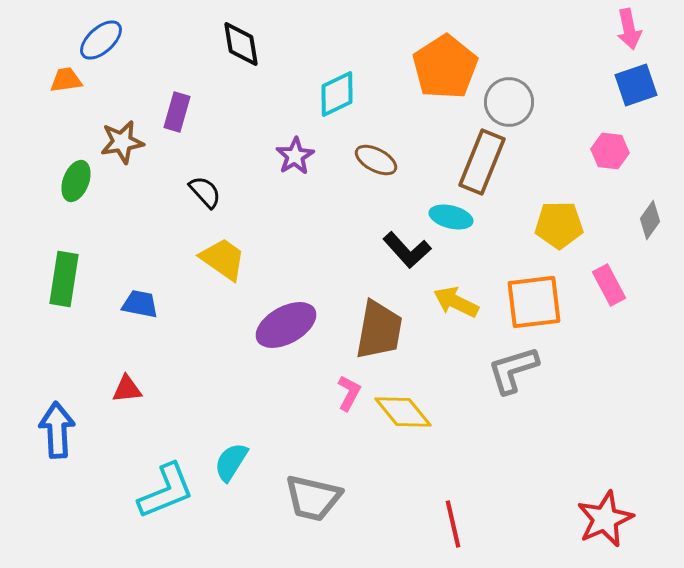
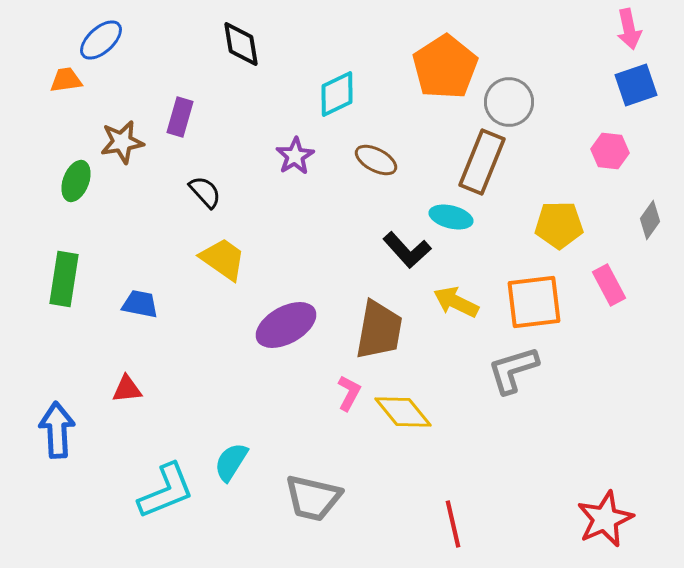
purple rectangle: moved 3 px right, 5 px down
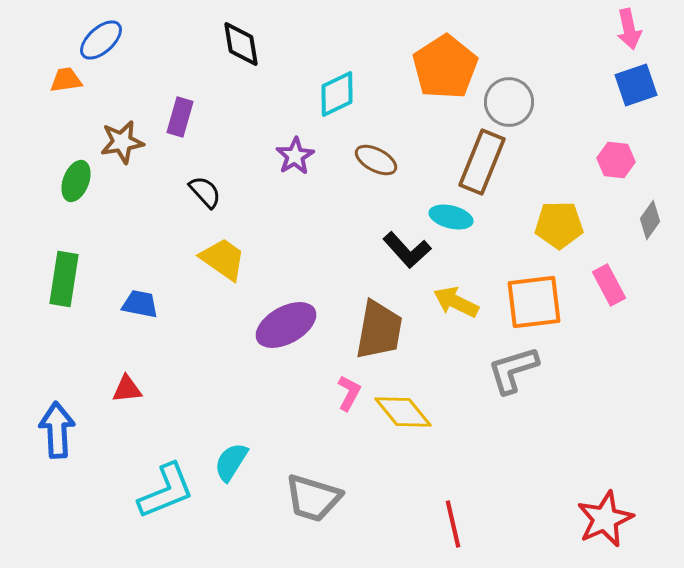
pink hexagon: moved 6 px right, 9 px down
gray trapezoid: rotated 4 degrees clockwise
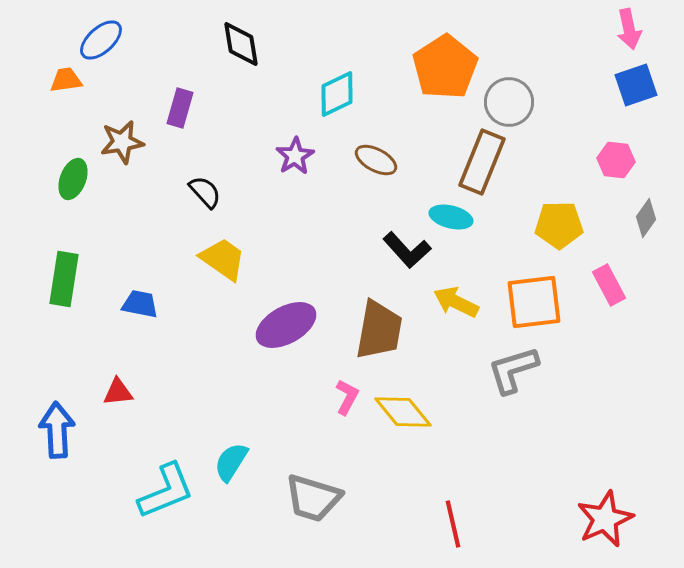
purple rectangle: moved 9 px up
green ellipse: moved 3 px left, 2 px up
gray diamond: moved 4 px left, 2 px up
red triangle: moved 9 px left, 3 px down
pink L-shape: moved 2 px left, 4 px down
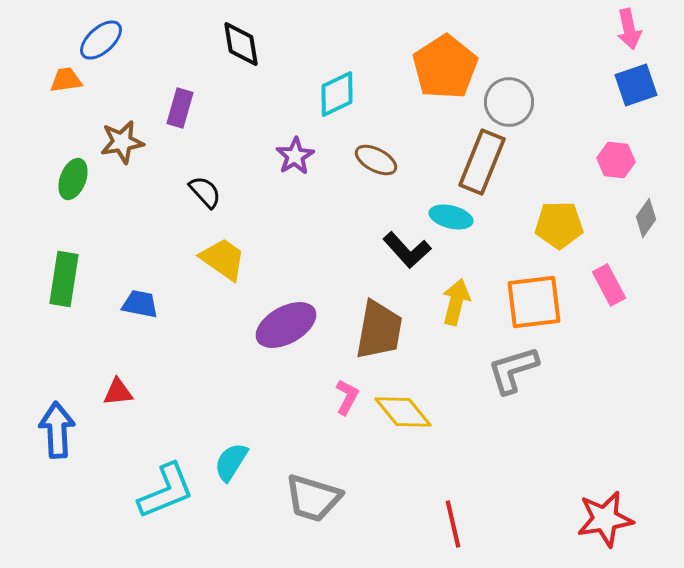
yellow arrow: rotated 78 degrees clockwise
red star: rotated 14 degrees clockwise
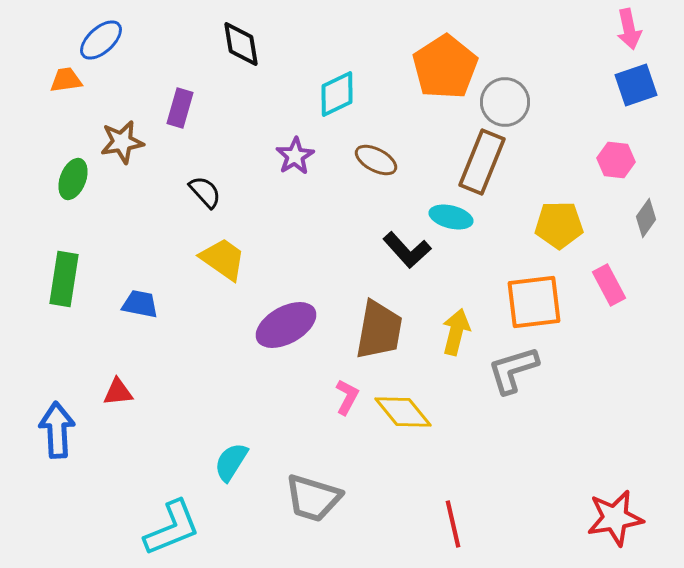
gray circle: moved 4 px left
yellow arrow: moved 30 px down
cyan L-shape: moved 6 px right, 37 px down
red star: moved 10 px right, 1 px up
